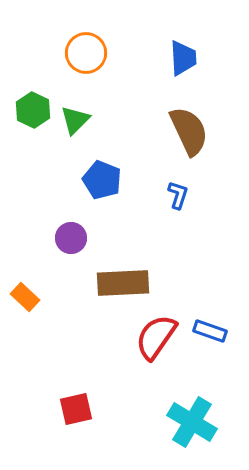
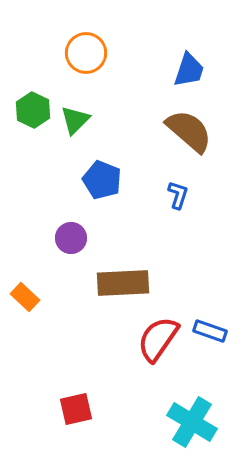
blue trapezoid: moved 6 px right, 12 px down; rotated 21 degrees clockwise
brown semicircle: rotated 24 degrees counterclockwise
red semicircle: moved 2 px right, 2 px down
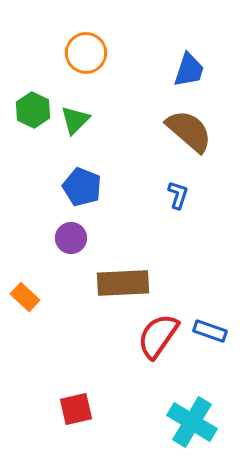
blue pentagon: moved 20 px left, 7 px down
red semicircle: moved 3 px up
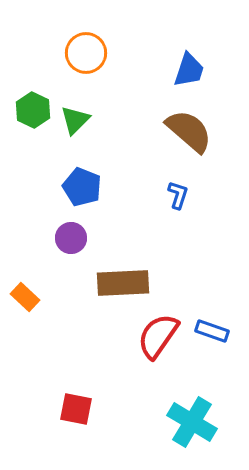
blue rectangle: moved 2 px right
red square: rotated 24 degrees clockwise
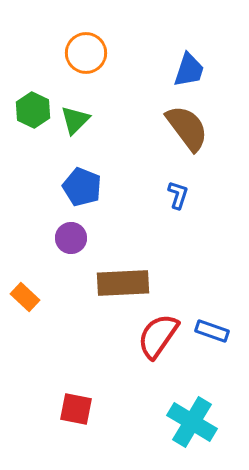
brown semicircle: moved 2 px left, 3 px up; rotated 12 degrees clockwise
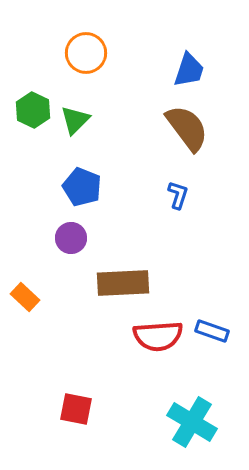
red semicircle: rotated 129 degrees counterclockwise
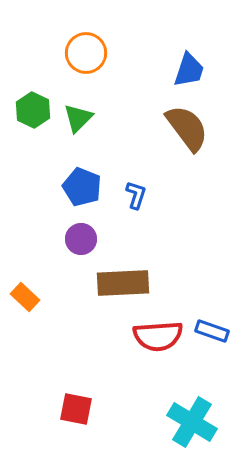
green triangle: moved 3 px right, 2 px up
blue L-shape: moved 42 px left
purple circle: moved 10 px right, 1 px down
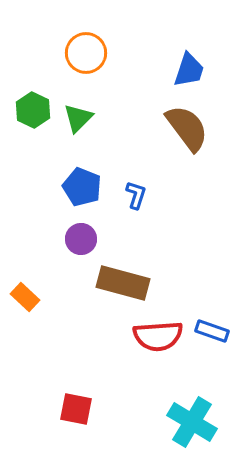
brown rectangle: rotated 18 degrees clockwise
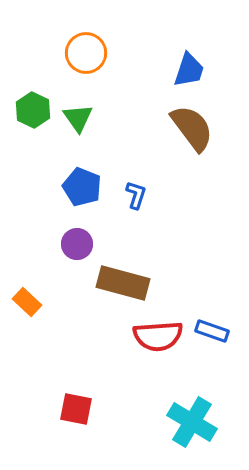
green triangle: rotated 20 degrees counterclockwise
brown semicircle: moved 5 px right
purple circle: moved 4 px left, 5 px down
orange rectangle: moved 2 px right, 5 px down
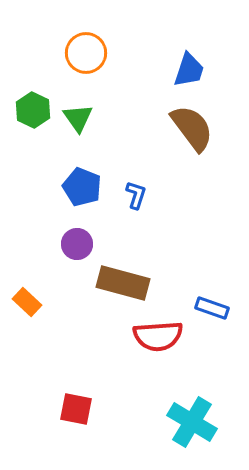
blue rectangle: moved 23 px up
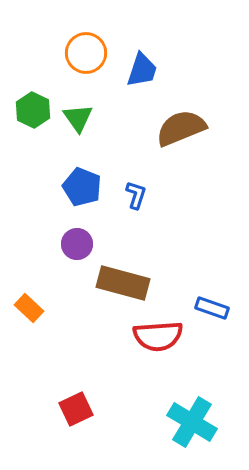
blue trapezoid: moved 47 px left
brown semicircle: moved 11 px left; rotated 75 degrees counterclockwise
orange rectangle: moved 2 px right, 6 px down
red square: rotated 36 degrees counterclockwise
